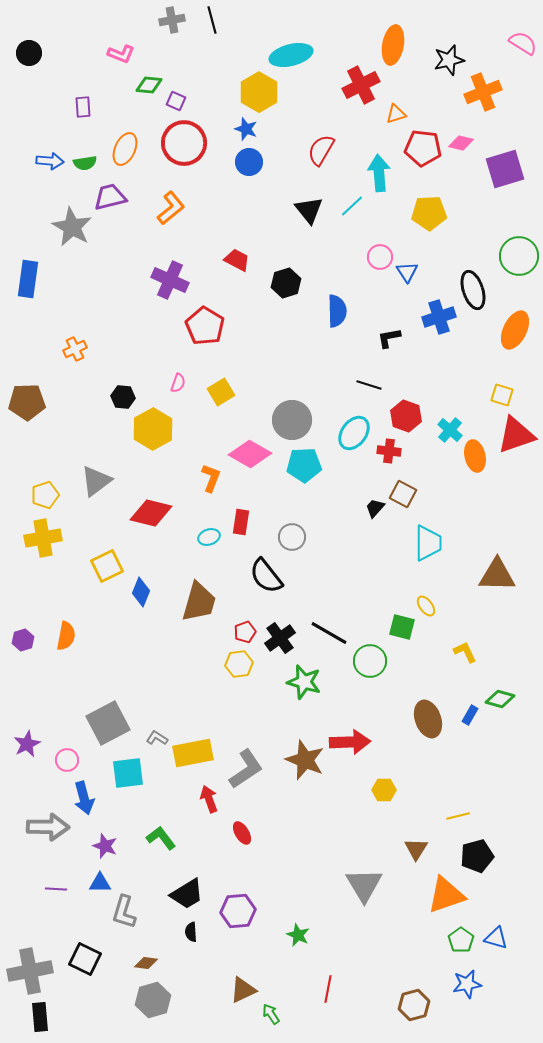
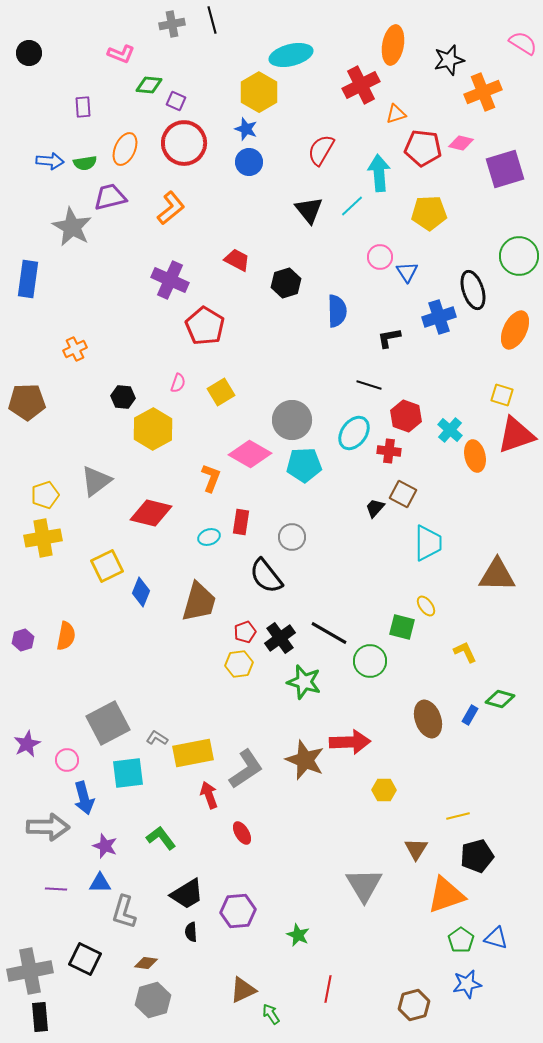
gray cross at (172, 20): moved 4 px down
red arrow at (209, 799): moved 4 px up
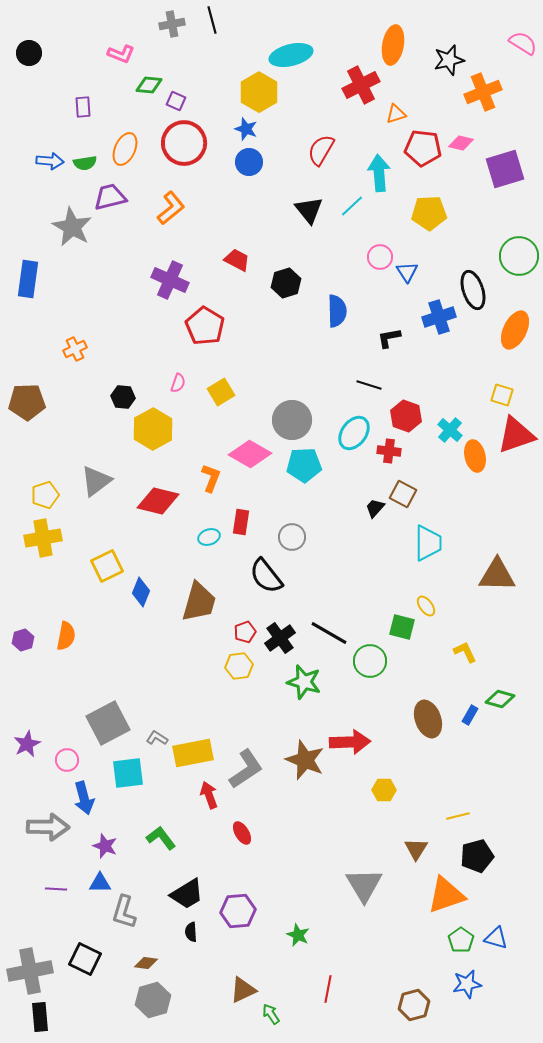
red diamond at (151, 513): moved 7 px right, 12 px up
yellow hexagon at (239, 664): moved 2 px down
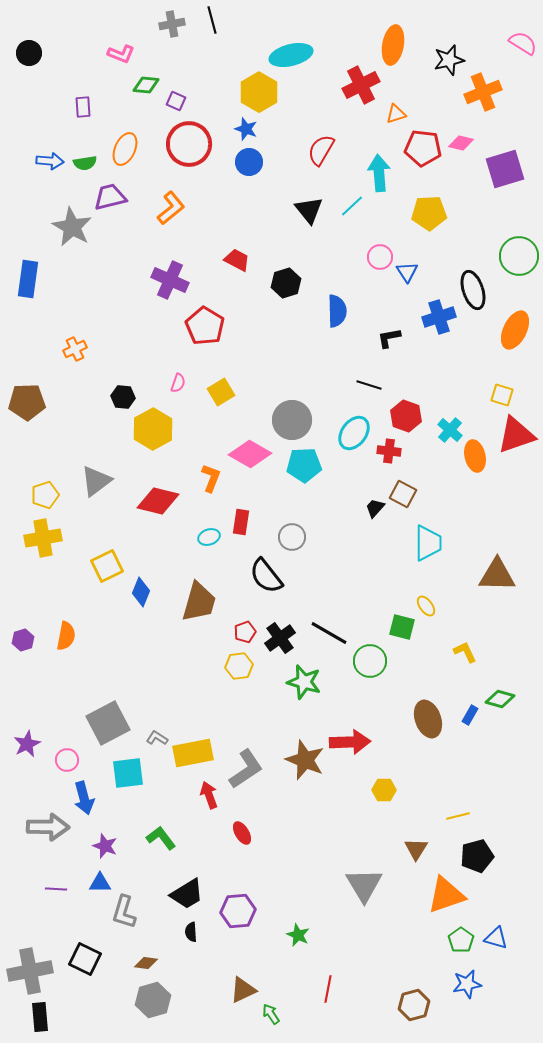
green diamond at (149, 85): moved 3 px left
red circle at (184, 143): moved 5 px right, 1 px down
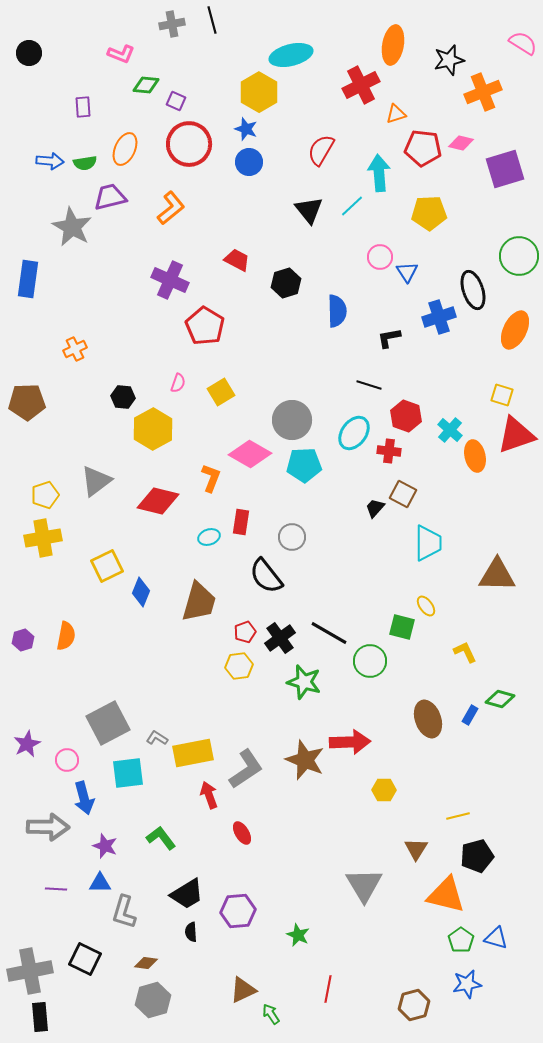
orange triangle at (446, 895): rotated 33 degrees clockwise
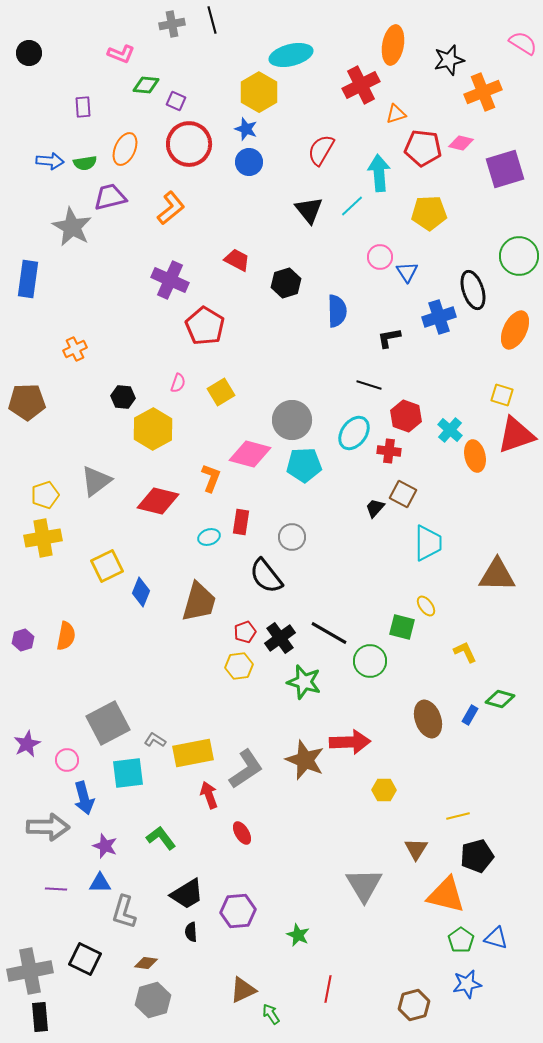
pink diamond at (250, 454): rotated 15 degrees counterclockwise
gray L-shape at (157, 738): moved 2 px left, 2 px down
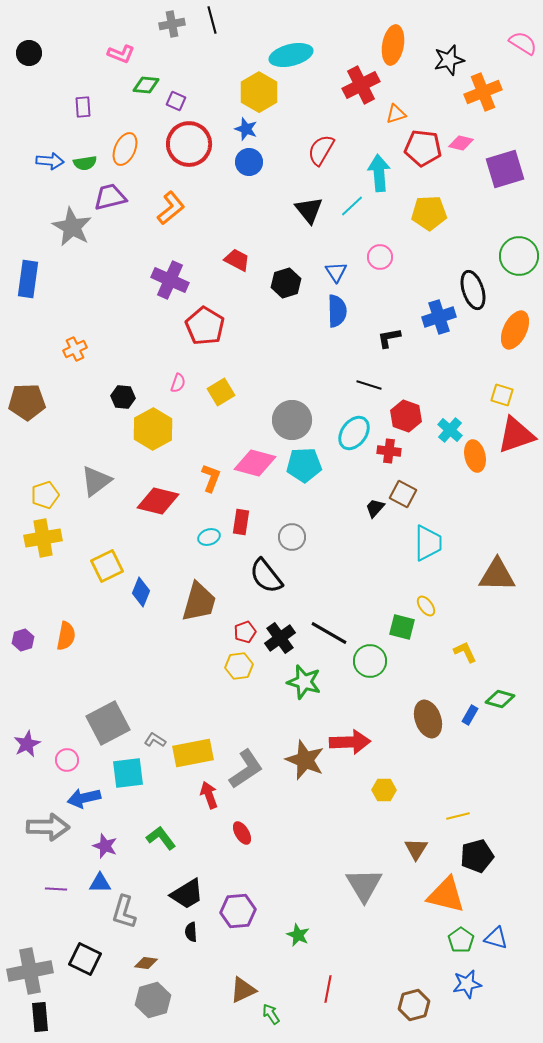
blue triangle at (407, 272): moved 71 px left
pink diamond at (250, 454): moved 5 px right, 9 px down
blue arrow at (84, 798): rotated 92 degrees clockwise
